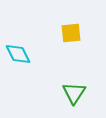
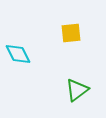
green triangle: moved 3 px right, 3 px up; rotated 20 degrees clockwise
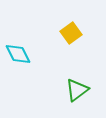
yellow square: rotated 30 degrees counterclockwise
